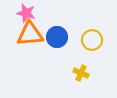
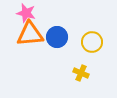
yellow circle: moved 2 px down
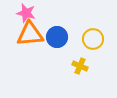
yellow circle: moved 1 px right, 3 px up
yellow cross: moved 1 px left, 7 px up
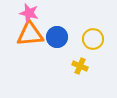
pink star: moved 3 px right
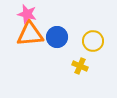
pink star: moved 2 px left, 1 px down
yellow circle: moved 2 px down
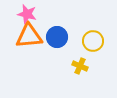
orange triangle: moved 1 px left, 2 px down
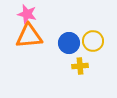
blue circle: moved 12 px right, 6 px down
yellow cross: rotated 28 degrees counterclockwise
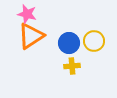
orange triangle: moved 2 px right; rotated 28 degrees counterclockwise
yellow circle: moved 1 px right
yellow cross: moved 8 px left
